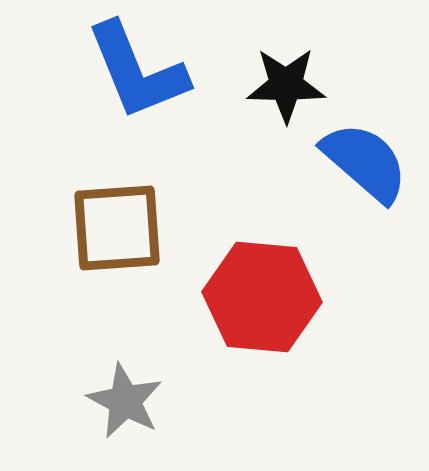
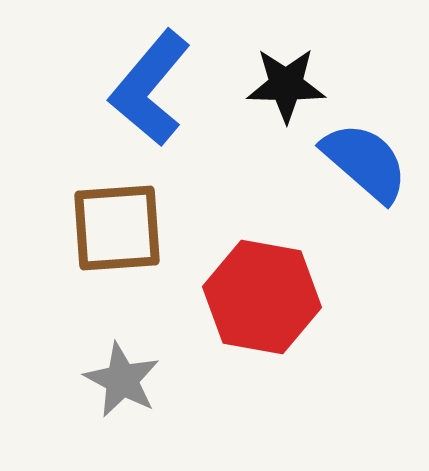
blue L-shape: moved 13 px right, 17 px down; rotated 62 degrees clockwise
red hexagon: rotated 5 degrees clockwise
gray star: moved 3 px left, 21 px up
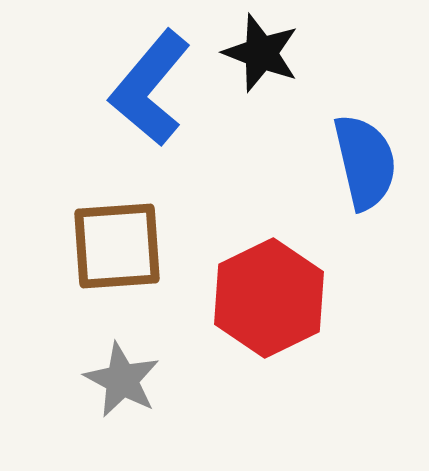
black star: moved 25 px left, 32 px up; rotated 20 degrees clockwise
blue semicircle: rotated 36 degrees clockwise
brown square: moved 18 px down
red hexagon: moved 7 px right, 1 px down; rotated 24 degrees clockwise
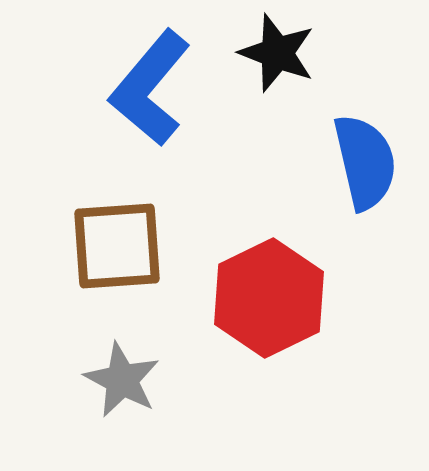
black star: moved 16 px right
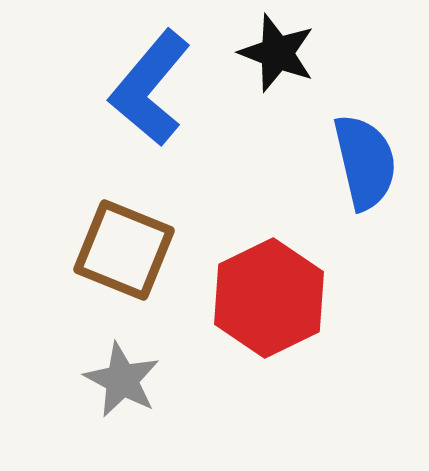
brown square: moved 7 px right, 4 px down; rotated 26 degrees clockwise
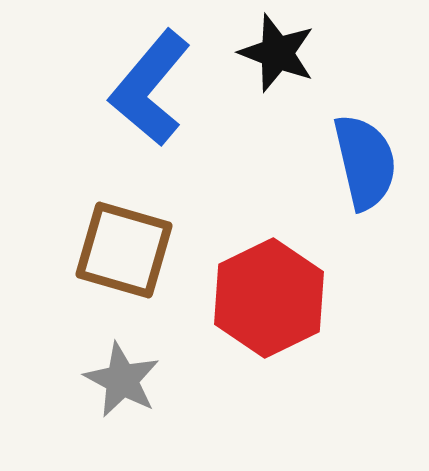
brown square: rotated 6 degrees counterclockwise
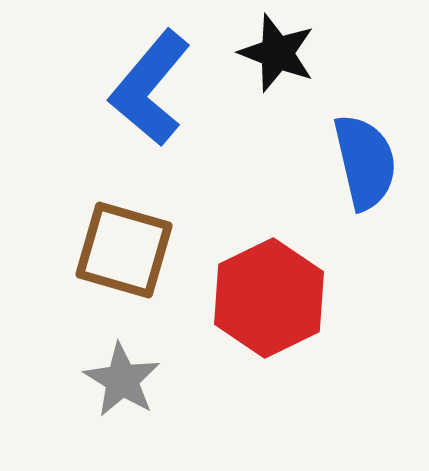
gray star: rotated 4 degrees clockwise
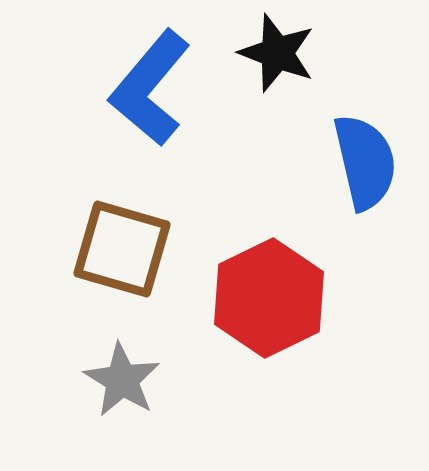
brown square: moved 2 px left, 1 px up
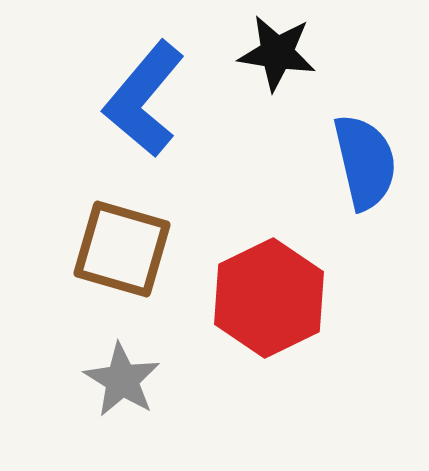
black star: rotated 12 degrees counterclockwise
blue L-shape: moved 6 px left, 11 px down
